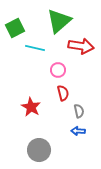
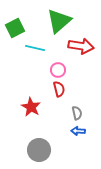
red semicircle: moved 4 px left, 4 px up
gray semicircle: moved 2 px left, 2 px down
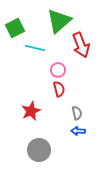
red arrow: moved 1 px up; rotated 60 degrees clockwise
red star: moved 4 px down; rotated 18 degrees clockwise
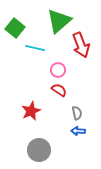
green square: rotated 24 degrees counterclockwise
red semicircle: moved 1 px down; rotated 42 degrees counterclockwise
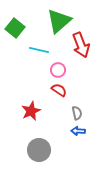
cyan line: moved 4 px right, 2 px down
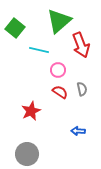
red semicircle: moved 1 px right, 2 px down
gray semicircle: moved 5 px right, 24 px up
gray circle: moved 12 px left, 4 px down
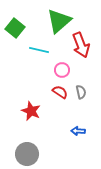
pink circle: moved 4 px right
gray semicircle: moved 1 px left, 3 px down
red star: rotated 24 degrees counterclockwise
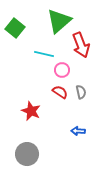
cyan line: moved 5 px right, 4 px down
